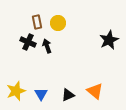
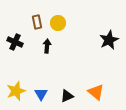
black cross: moved 13 px left
black arrow: rotated 24 degrees clockwise
orange triangle: moved 1 px right, 1 px down
black triangle: moved 1 px left, 1 px down
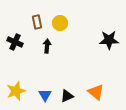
yellow circle: moved 2 px right
black star: rotated 24 degrees clockwise
blue triangle: moved 4 px right, 1 px down
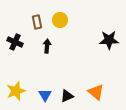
yellow circle: moved 3 px up
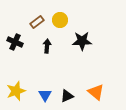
brown rectangle: rotated 64 degrees clockwise
black star: moved 27 px left, 1 px down
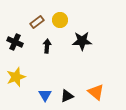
yellow star: moved 14 px up
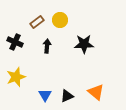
black star: moved 2 px right, 3 px down
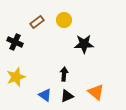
yellow circle: moved 4 px right
black arrow: moved 17 px right, 28 px down
blue triangle: rotated 24 degrees counterclockwise
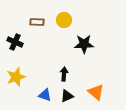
brown rectangle: rotated 40 degrees clockwise
blue triangle: rotated 16 degrees counterclockwise
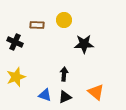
brown rectangle: moved 3 px down
black triangle: moved 2 px left, 1 px down
